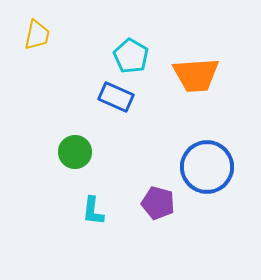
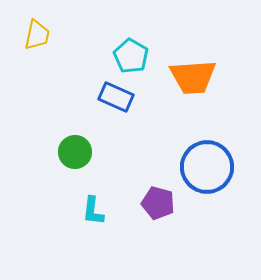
orange trapezoid: moved 3 px left, 2 px down
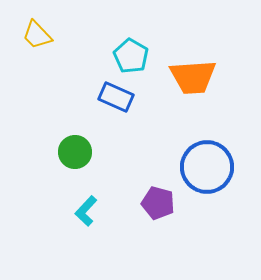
yellow trapezoid: rotated 124 degrees clockwise
cyan L-shape: moved 7 px left; rotated 36 degrees clockwise
